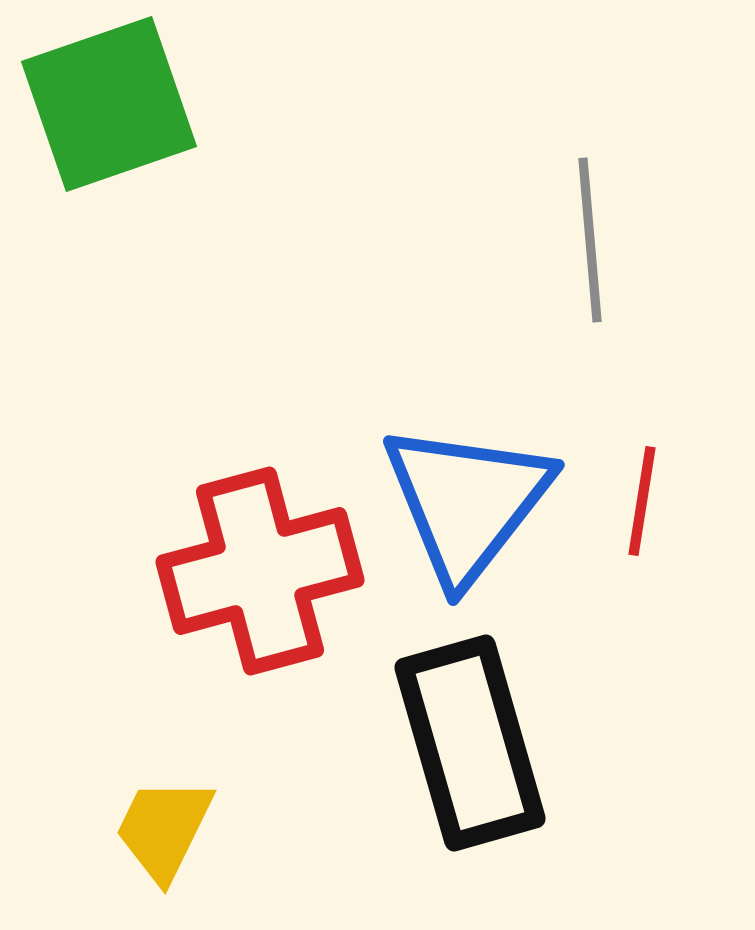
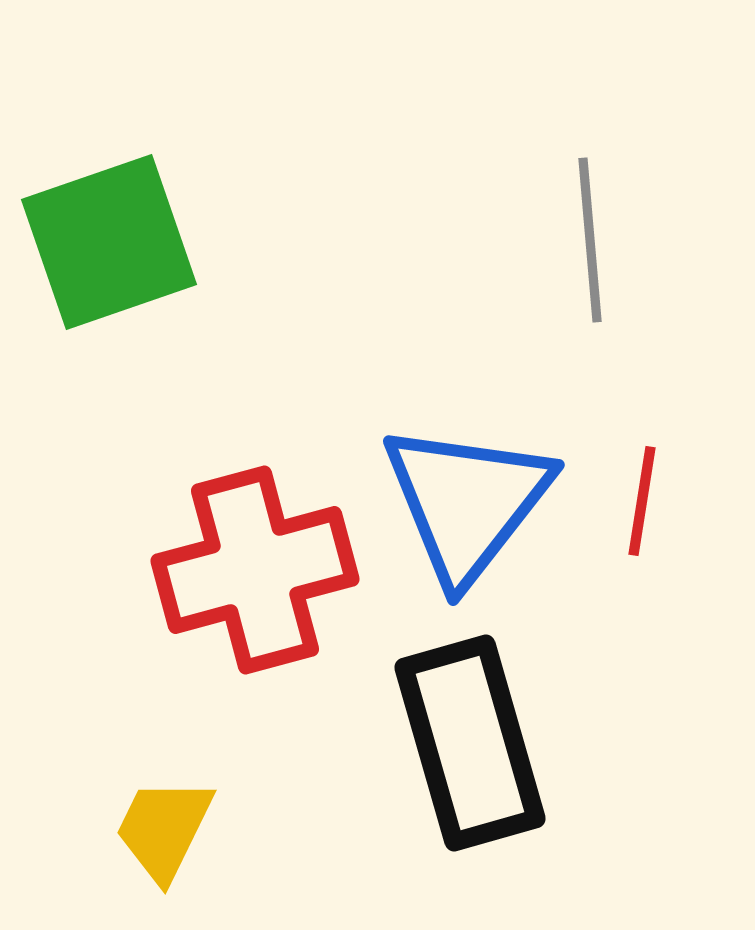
green square: moved 138 px down
red cross: moved 5 px left, 1 px up
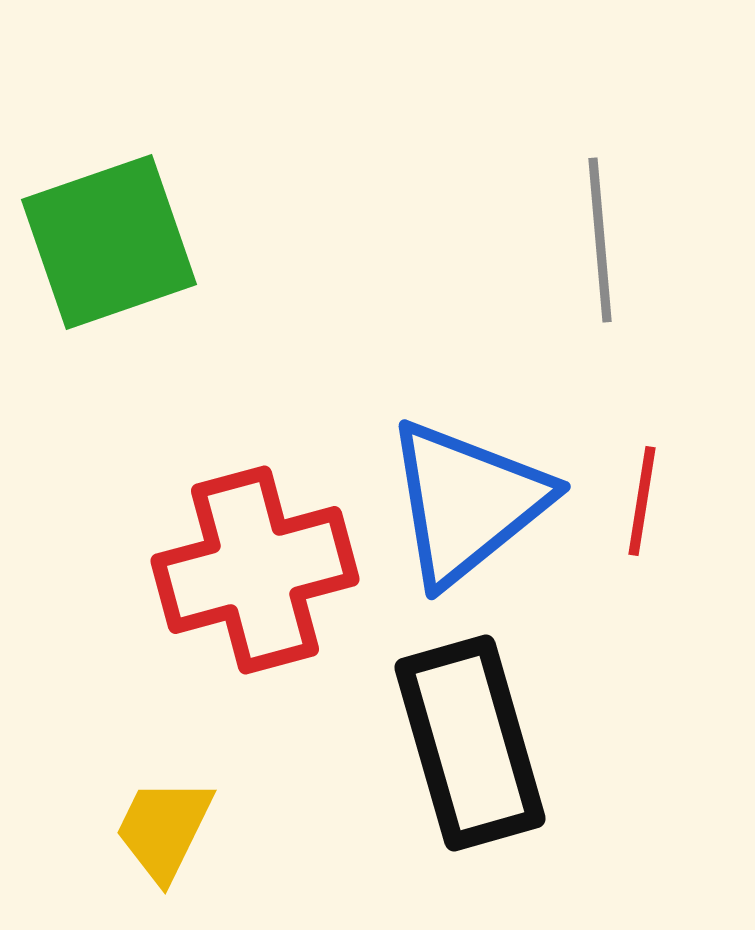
gray line: moved 10 px right
blue triangle: rotated 13 degrees clockwise
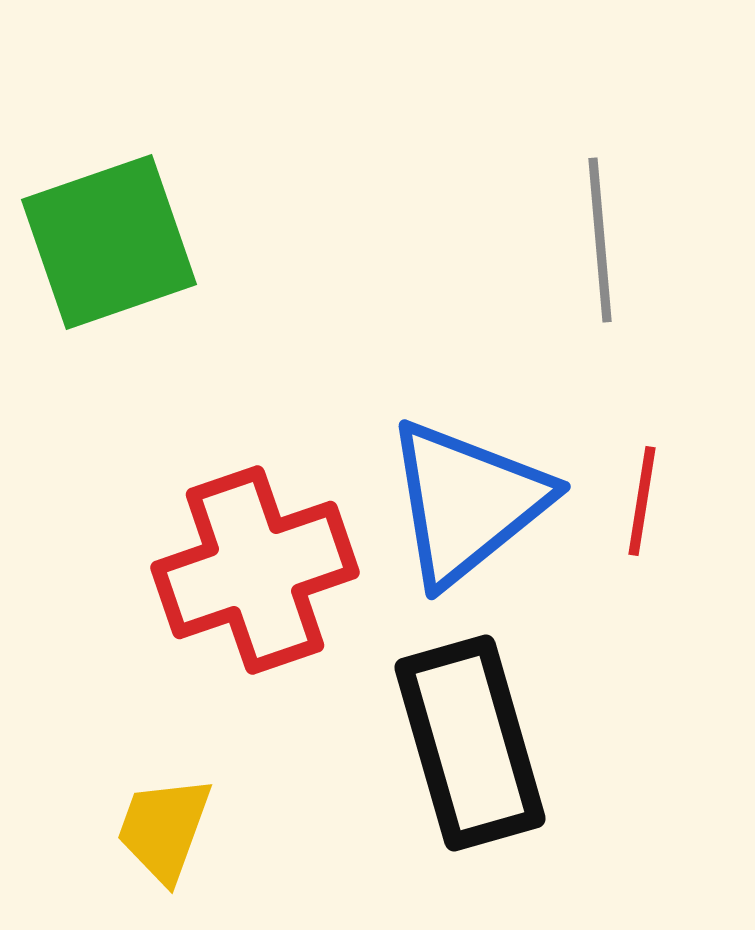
red cross: rotated 4 degrees counterclockwise
yellow trapezoid: rotated 6 degrees counterclockwise
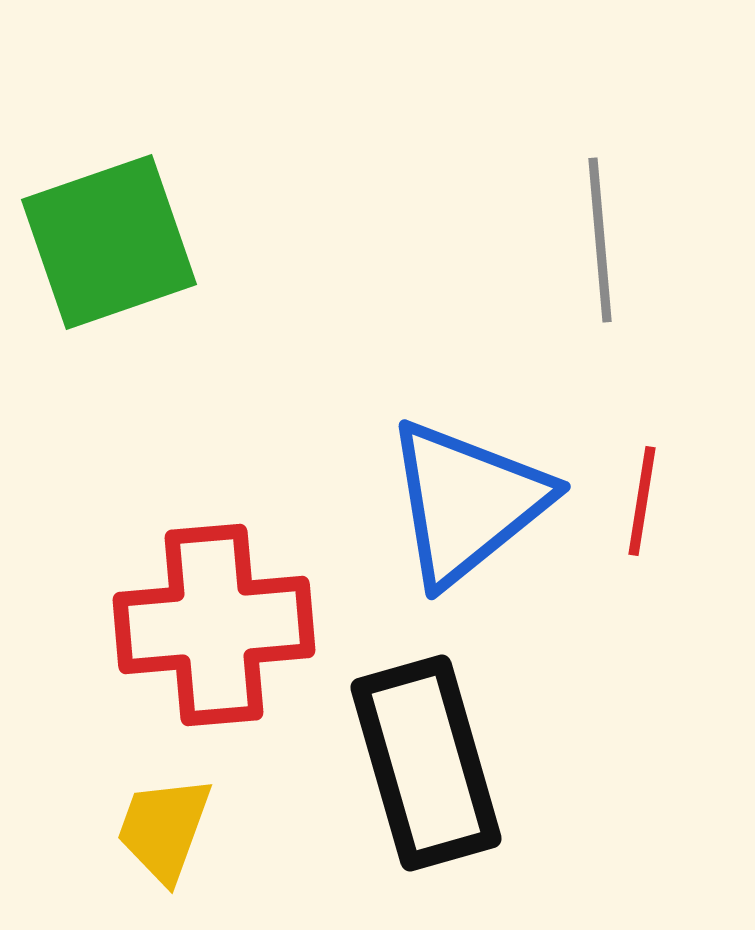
red cross: moved 41 px left, 55 px down; rotated 14 degrees clockwise
black rectangle: moved 44 px left, 20 px down
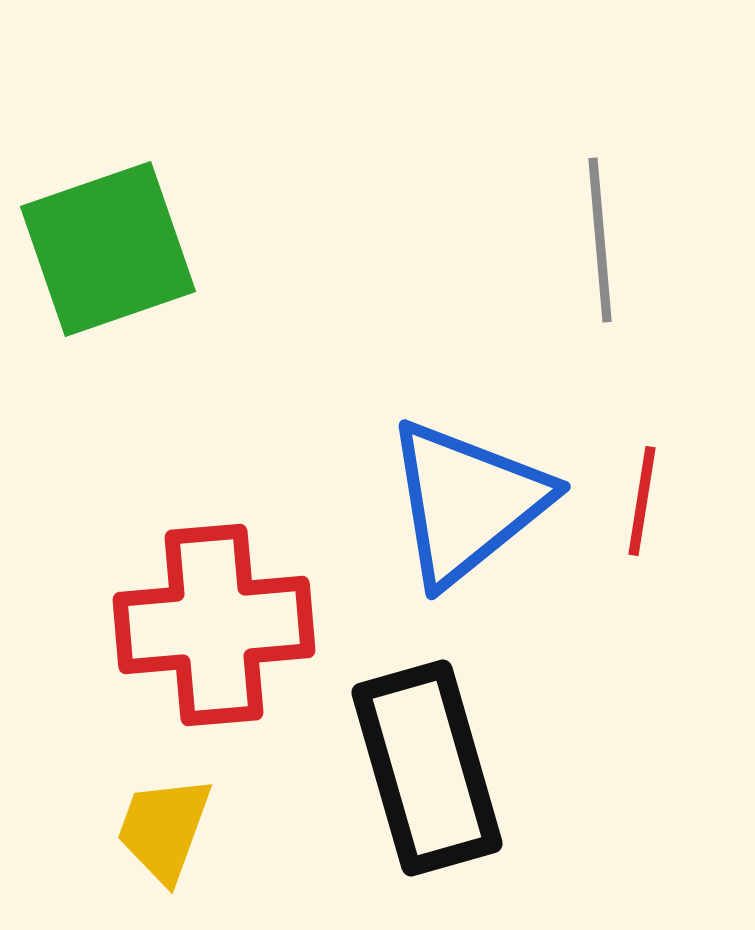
green square: moved 1 px left, 7 px down
black rectangle: moved 1 px right, 5 px down
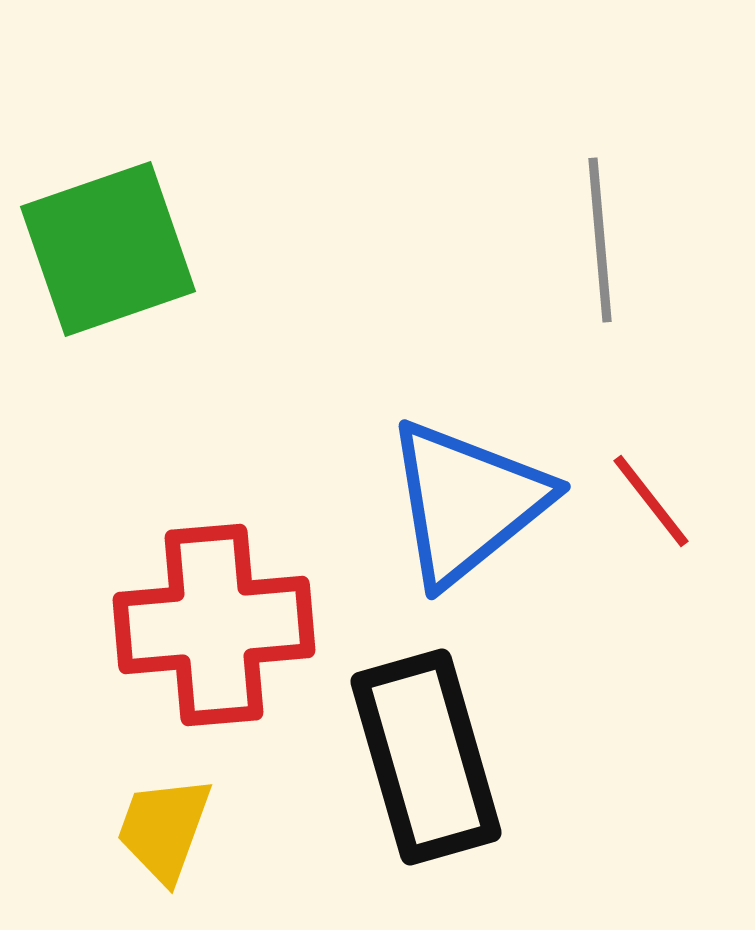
red line: moved 9 px right; rotated 47 degrees counterclockwise
black rectangle: moved 1 px left, 11 px up
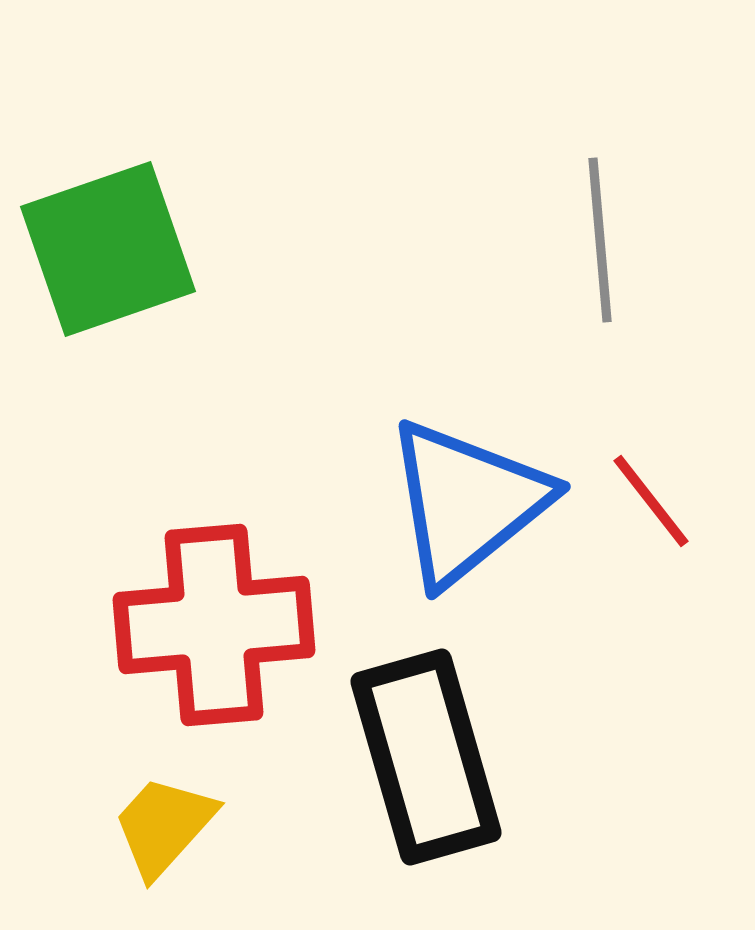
yellow trapezoid: moved 3 px up; rotated 22 degrees clockwise
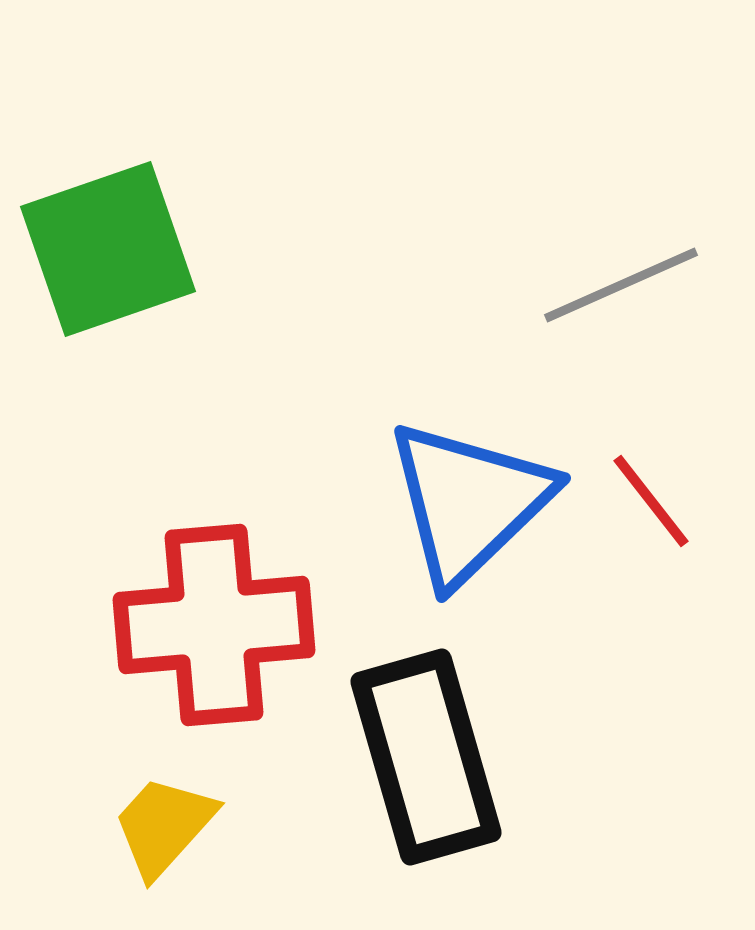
gray line: moved 21 px right, 45 px down; rotated 71 degrees clockwise
blue triangle: moved 2 px right; rotated 5 degrees counterclockwise
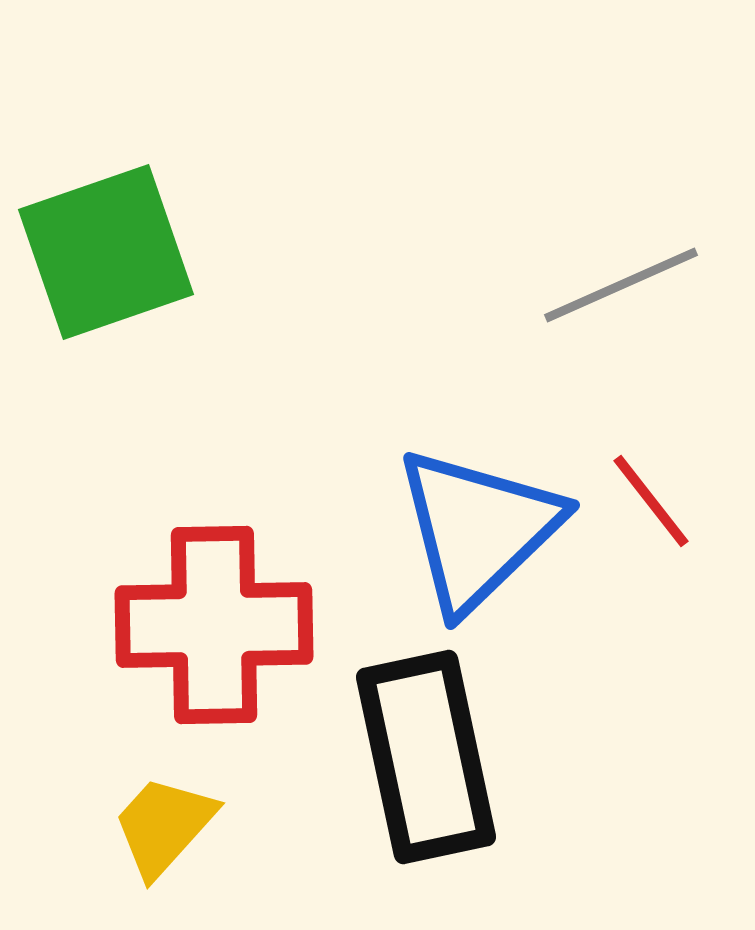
green square: moved 2 px left, 3 px down
blue triangle: moved 9 px right, 27 px down
red cross: rotated 4 degrees clockwise
black rectangle: rotated 4 degrees clockwise
